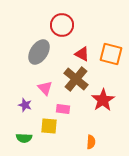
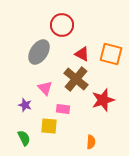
red star: rotated 15 degrees clockwise
green semicircle: rotated 119 degrees counterclockwise
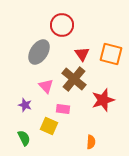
red triangle: rotated 28 degrees clockwise
brown cross: moved 2 px left
pink triangle: moved 1 px right, 2 px up
yellow square: rotated 18 degrees clockwise
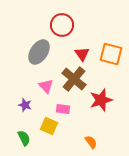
red star: moved 2 px left
orange semicircle: rotated 40 degrees counterclockwise
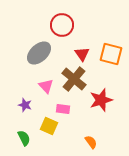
gray ellipse: moved 1 px down; rotated 15 degrees clockwise
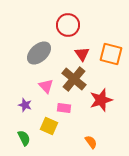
red circle: moved 6 px right
pink rectangle: moved 1 px right, 1 px up
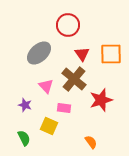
orange square: rotated 15 degrees counterclockwise
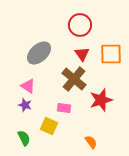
red circle: moved 12 px right
pink triangle: moved 18 px left; rotated 14 degrees counterclockwise
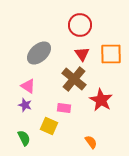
red star: rotated 25 degrees counterclockwise
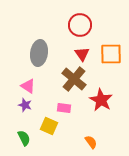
gray ellipse: rotated 40 degrees counterclockwise
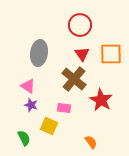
purple star: moved 6 px right
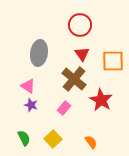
orange square: moved 2 px right, 7 px down
pink rectangle: rotated 56 degrees counterclockwise
yellow square: moved 4 px right, 13 px down; rotated 24 degrees clockwise
